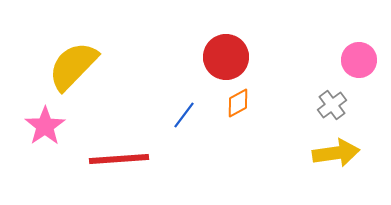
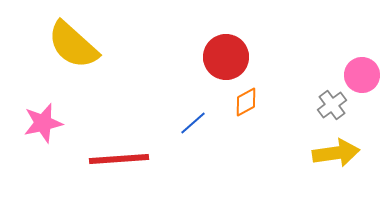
pink circle: moved 3 px right, 15 px down
yellow semicircle: moved 21 px up; rotated 92 degrees counterclockwise
orange diamond: moved 8 px right, 1 px up
blue line: moved 9 px right, 8 px down; rotated 12 degrees clockwise
pink star: moved 2 px left, 3 px up; rotated 21 degrees clockwise
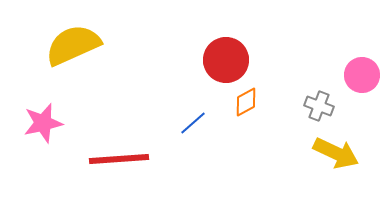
yellow semicircle: rotated 114 degrees clockwise
red circle: moved 3 px down
gray cross: moved 13 px left, 1 px down; rotated 32 degrees counterclockwise
yellow arrow: rotated 33 degrees clockwise
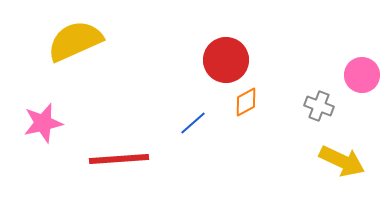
yellow semicircle: moved 2 px right, 4 px up
yellow arrow: moved 6 px right, 8 px down
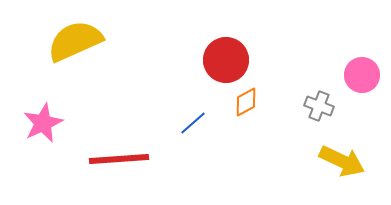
pink star: rotated 12 degrees counterclockwise
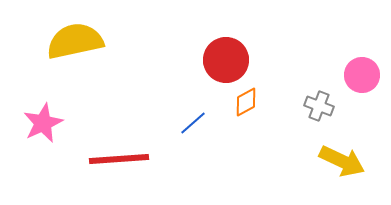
yellow semicircle: rotated 12 degrees clockwise
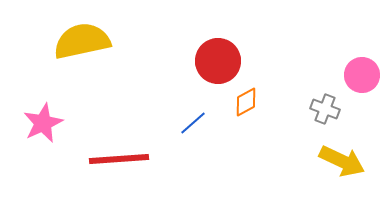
yellow semicircle: moved 7 px right
red circle: moved 8 px left, 1 px down
gray cross: moved 6 px right, 3 px down
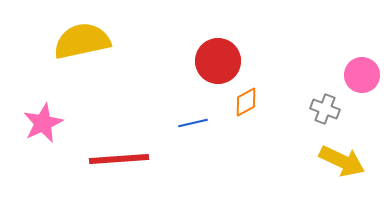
blue line: rotated 28 degrees clockwise
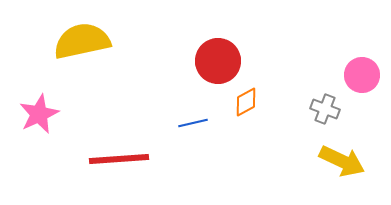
pink star: moved 4 px left, 9 px up
